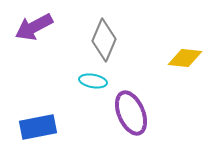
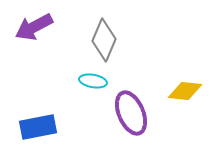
yellow diamond: moved 33 px down
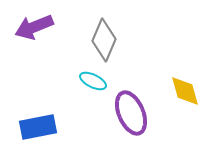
purple arrow: rotated 6 degrees clockwise
cyan ellipse: rotated 16 degrees clockwise
yellow diamond: rotated 68 degrees clockwise
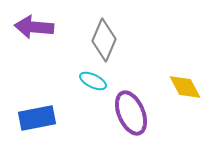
purple arrow: rotated 27 degrees clockwise
yellow diamond: moved 4 px up; rotated 12 degrees counterclockwise
blue rectangle: moved 1 px left, 9 px up
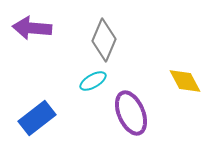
purple arrow: moved 2 px left, 1 px down
cyan ellipse: rotated 56 degrees counterclockwise
yellow diamond: moved 6 px up
blue rectangle: rotated 27 degrees counterclockwise
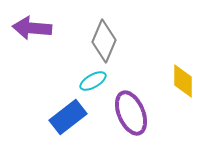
gray diamond: moved 1 px down
yellow diamond: moved 2 px left; rotated 28 degrees clockwise
blue rectangle: moved 31 px right, 1 px up
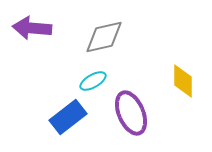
gray diamond: moved 4 px up; rotated 54 degrees clockwise
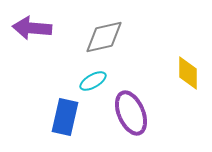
yellow diamond: moved 5 px right, 8 px up
blue rectangle: moved 3 px left; rotated 39 degrees counterclockwise
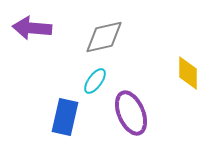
cyan ellipse: moved 2 px right; rotated 24 degrees counterclockwise
